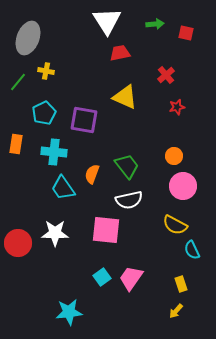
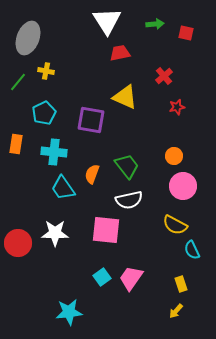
red cross: moved 2 px left, 1 px down
purple square: moved 7 px right
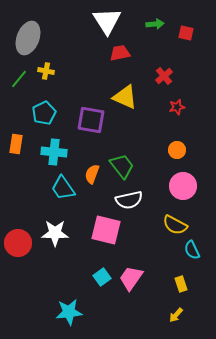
green line: moved 1 px right, 3 px up
orange circle: moved 3 px right, 6 px up
green trapezoid: moved 5 px left
pink square: rotated 8 degrees clockwise
yellow arrow: moved 4 px down
